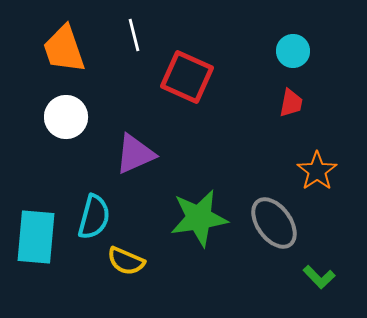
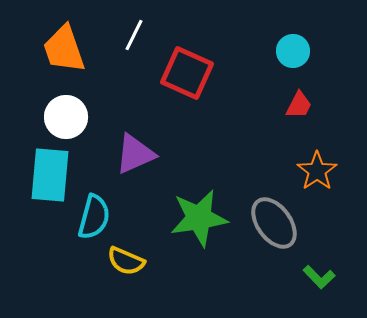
white line: rotated 40 degrees clockwise
red square: moved 4 px up
red trapezoid: moved 8 px right, 2 px down; rotated 16 degrees clockwise
cyan rectangle: moved 14 px right, 62 px up
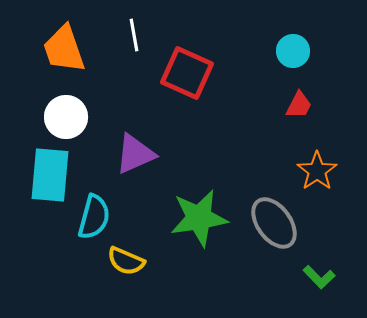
white line: rotated 36 degrees counterclockwise
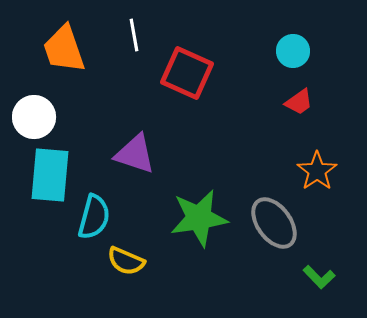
red trapezoid: moved 3 px up; rotated 28 degrees clockwise
white circle: moved 32 px left
purple triangle: rotated 42 degrees clockwise
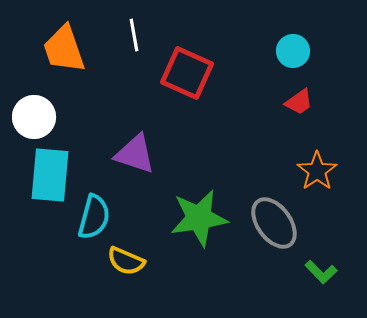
green L-shape: moved 2 px right, 5 px up
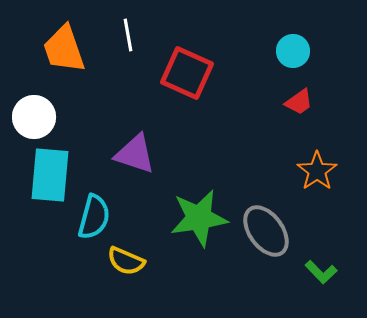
white line: moved 6 px left
gray ellipse: moved 8 px left, 8 px down
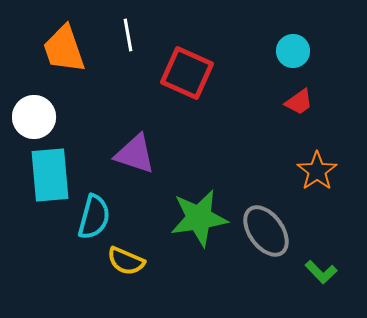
cyan rectangle: rotated 10 degrees counterclockwise
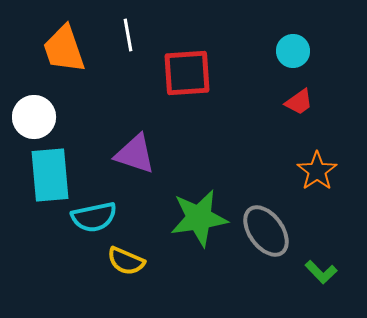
red square: rotated 28 degrees counterclockwise
cyan semicircle: rotated 63 degrees clockwise
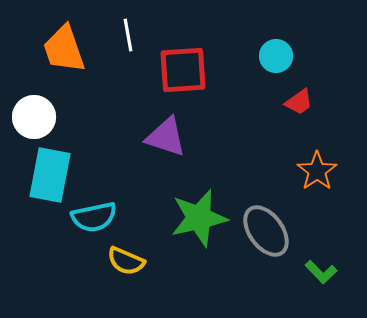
cyan circle: moved 17 px left, 5 px down
red square: moved 4 px left, 3 px up
purple triangle: moved 31 px right, 17 px up
cyan rectangle: rotated 16 degrees clockwise
green star: rotated 4 degrees counterclockwise
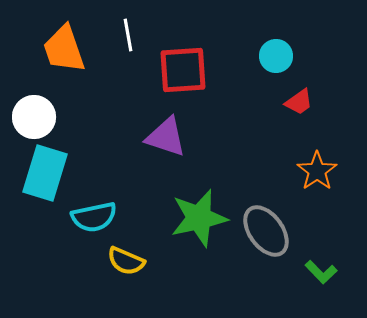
cyan rectangle: moved 5 px left, 2 px up; rotated 6 degrees clockwise
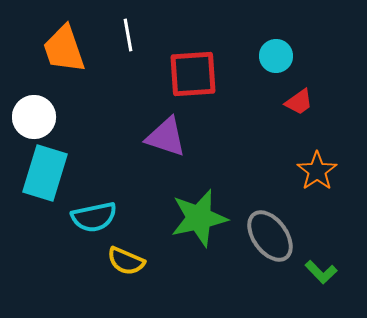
red square: moved 10 px right, 4 px down
gray ellipse: moved 4 px right, 5 px down
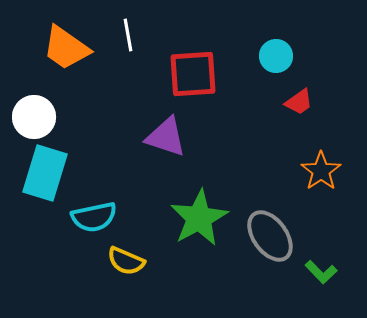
orange trapezoid: moved 2 px right, 1 px up; rotated 36 degrees counterclockwise
orange star: moved 4 px right
green star: rotated 16 degrees counterclockwise
